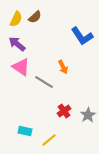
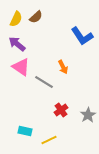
brown semicircle: moved 1 px right
red cross: moved 3 px left, 1 px up
yellow line: rotated 14 degrees clockwise
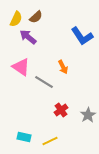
purple arrow: moved 11 px right, 7 px up
cyan rectangle: moved 1 px left, 6 px down
yellow line: moved 1 px right, 1 px down
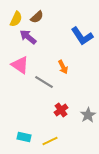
brown semicircle: moved 1 px right
pink triangle: moved 1 px left, 2 px up
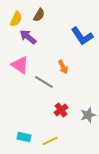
brown semicircle: moved 2 px right, 2 px up; rotated 16 degrees counterclockwise
gray star: rotated 14 degrees clockwise
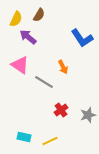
blue L-shape: moved 2 px down
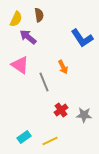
brown semicircle: rotated 40 degrees counterclockwise
gray line: rotated 36 degrees clockwise
gray star: moved 4 px left; rotated 21 degrees clockwise
cyan rectangle: rotated 48 degrees counterclockwise
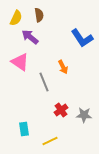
yellow semicircle: moved 1 px up
purple arrow: moved 2 px right
pink triangle: moved 3 px up
cyan rectangle: moved 8 px up; rotated 64 degrees counterclockwise
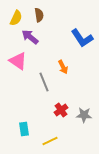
pink triangle: moved 2 px left, 1 px up
